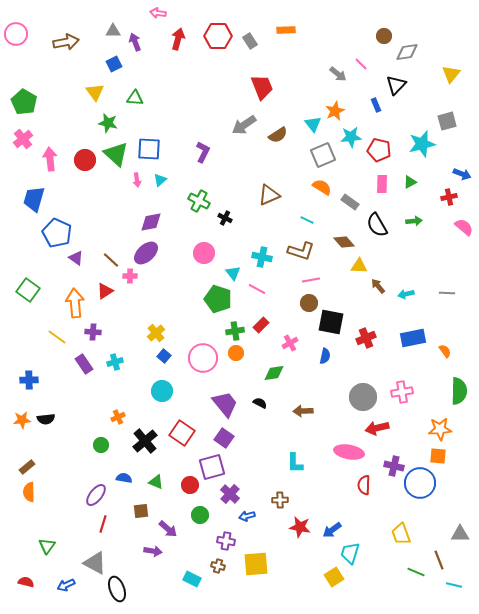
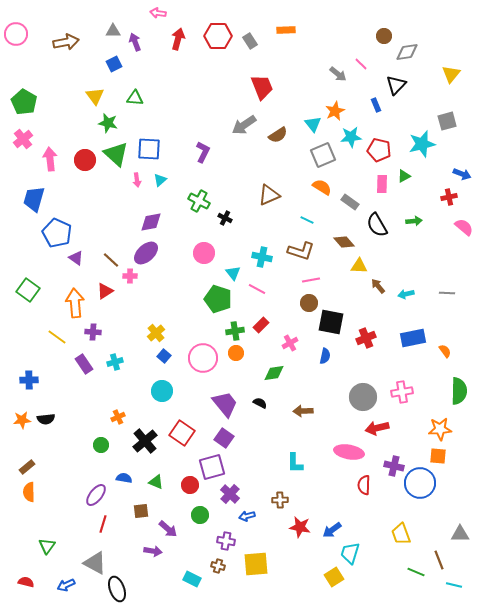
yellow triangle at (95, 92): moved 4 px down
green triangle at (410, 182): moved 6 px left, 6 px up
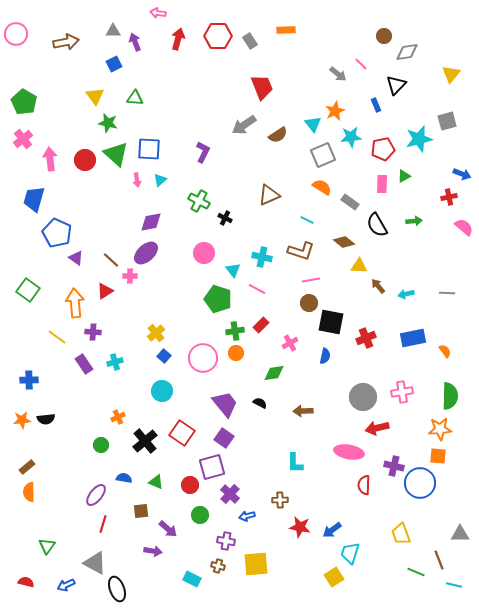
cyan star at (422, 144): moved 3 px left, 5 px up
red pentagon at (379, 150): moved 4 px right, 1 px up; rotated 25 degrees counterclockwise
brown diamond at (344, 242): rotated 10 degrees counterclockwise
cyan triangle at (233, 273): moved 3 px up
green semicircle at (459, 391): moved 9 px left, 5 px down
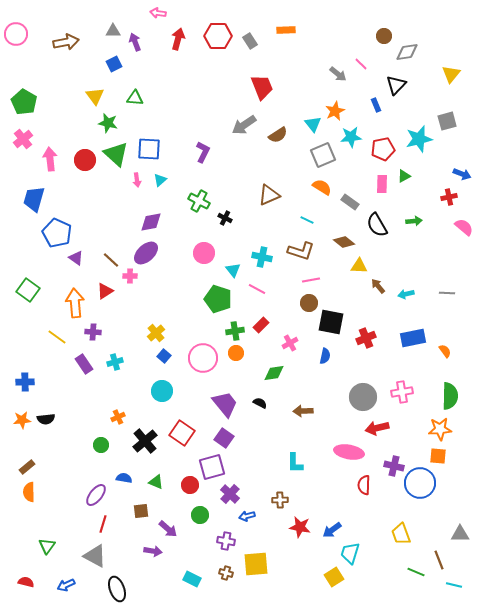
blue cross at (29, 380): moved 4 px left, 2 px down
gray triangle at (95, 563): moved 7 px up
brown cross at (218, 566): moved 8 px right, 7 px down
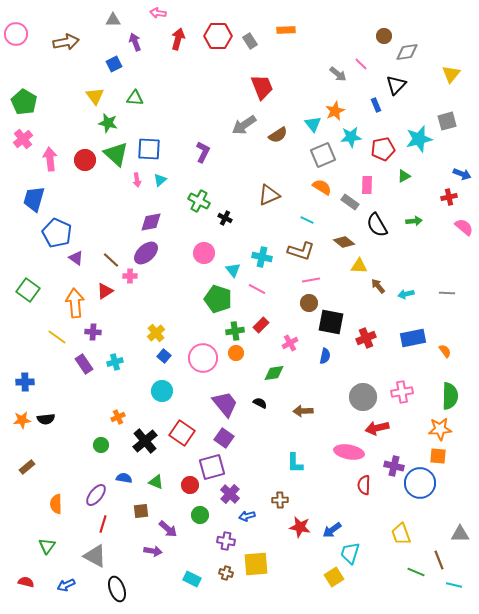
gray triangle at (113, 31): moved 11 px up
pink rectangle at (382, 184): moved 15 px left, 1 px down
orange semicircle at (29, 492): moved 27 px right, 12 px down
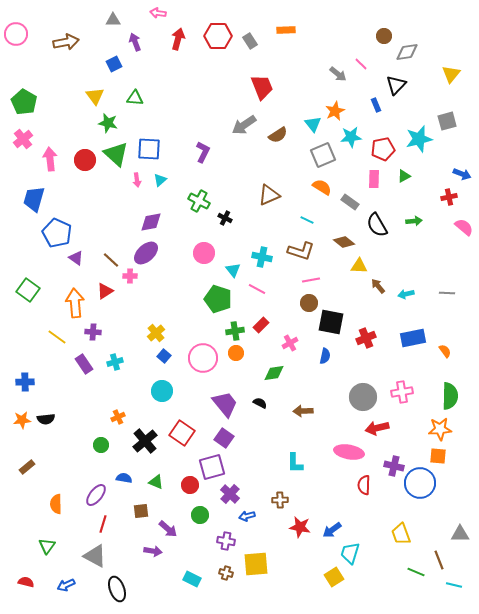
pink rectangle at (367, 185): moved 7 px right, 6 px up
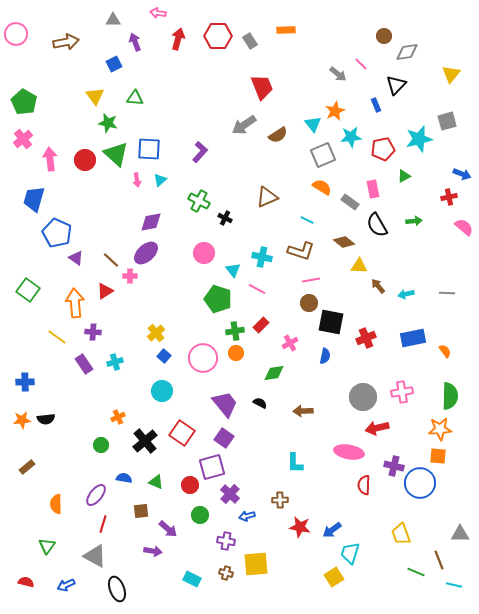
purple L-shape at (203, 152): moved 3 px left; rotated 15 degrees clockwise
pink rectangle at (374, 179): moved 1 px left, 10 px down; rotated 12 degrees counterclockwise
brown triangle at (269, 195): moved 2 px left, 2 px down
